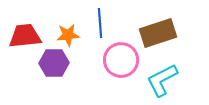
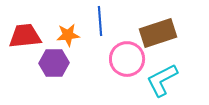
blue line: moved 2 px up
pink circle: moved 6 px right, 1 px up
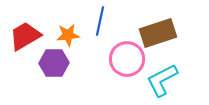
blue line: rotated 16 degrees clockwise
red trapezoid: rotated 24 degrees counterclockwise
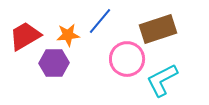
blue line: rotated 28 degrees clockwise
brown rectangle: moved 4 px up
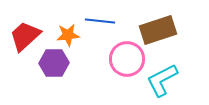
blue line: rotated 56 degrees clockwise
brown rectangle: moved 1 px down
red trapezoid: rotated 12 degrees counterclockwise
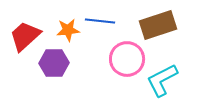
brown rectangle: moved 5 px up
orange star: moved 5 px up
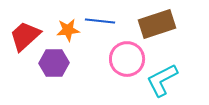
brown rectangle: moved 1 px left, 1 px up
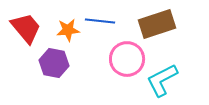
red trapezoid: moved 1 px right, 8 px up; rotated 92 degrees clockwise
purple hexagon: rotated 12 degrees clockwise
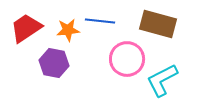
brown rectangle: moved 1 px right; rotated 33 degrees clockwise
red trapezoid: rotated 84 degrees counterclockwise
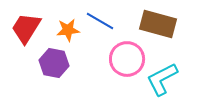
blue line: rotated 24 degrees clockwise
red trapezoid: rotated 24 degrees counterclockwise
cyan L-shape: moved 1 px up
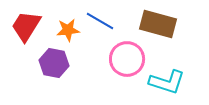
red trapezoid: moved 2 px up
cyan L-shape: moved 5 px right, 3 px down; rotated 135 degrees counterclockwise
